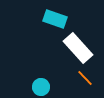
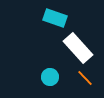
cyan rectangle: moved 1 px up
cyan circle: moved 9 px right, 10 px up
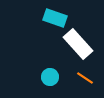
white rectangle: moved 4 px up
orange line: rotated 12 degrees counterclockwise
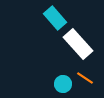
cyan rectangle: rotated 30 degrees clockwise
cyan circle: moved 13 px right, 7 px down
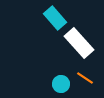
white rectangle: moved 1 px right, 1 px up
cyan circle: moved 2 px left
